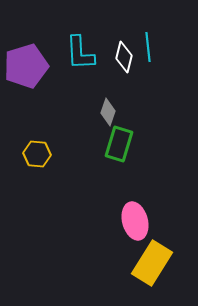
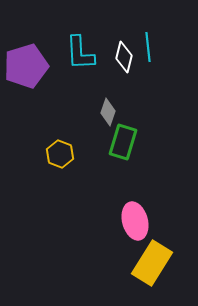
green rectangle: moved 4 px right, 2 px up
yellow hexagon: moved 23 px right; rotated 16 degrees clockwise
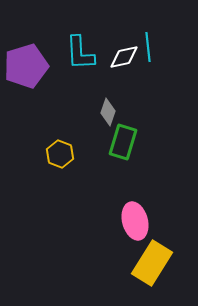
white diamond: rotated 64 degrees clockwise
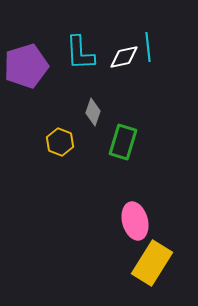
gray diamond: moved 15 px left
yellow hexagon: moved 12 px up
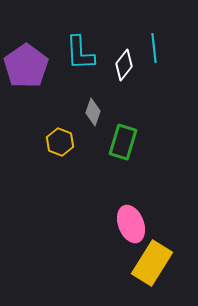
cyan line: moved 6 px right, 1 px down
white diamond: moved 8 px down; rotated 40 degrees counterclockwise
purple pentagon: rotated 18 degrees counterclockwise
pink ellipse: moved 4 px left, 3 px down; rotated 6 degrees counterclockwise
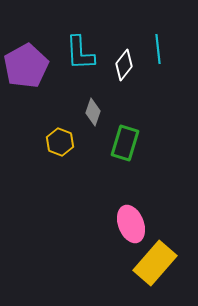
cyan line: moved 4 px right, 1 px down
purple pentagon: rotated 6 degrees clockwise
green rectangle: moved 2 px right, 1 px down
yellow rectangle: moved 3 px right; rotated 9 degrees clockwise
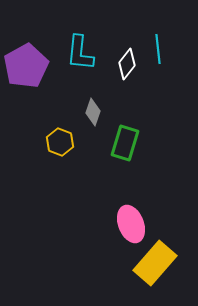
cyan L-shape: rotated 9 degrees clockwise
white diamond: moved 3 px right, 1 px up
